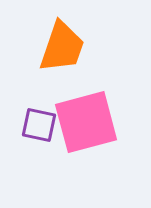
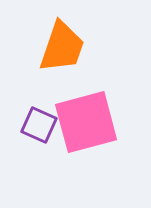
purple square: rotated 12 degrees clockwise
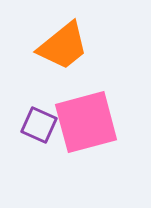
orange trapezoid: moved 1 px right, 1 px up; rotated 32 degrees clockwise
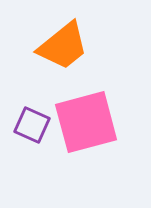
purple square: moved 7 px left
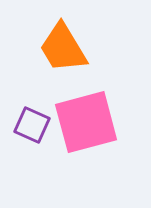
orange trapezoid: moved 2 px down; rotated 98 degrees clockwise
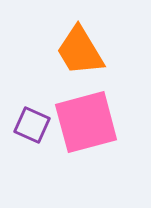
orange trapezoid: moved 17 px right, 3 px down
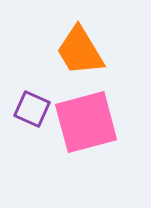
purple square: moved 16 px up
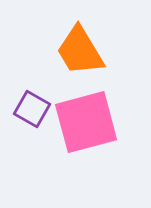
purple square: rotated 6 degrees clockwise
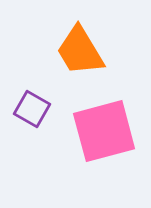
pink square: moved 18 px right, 9 px down
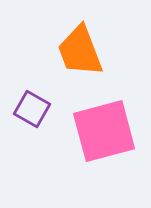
orange trapezoid: rotated 10 degrees clockwise
